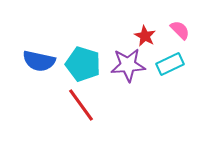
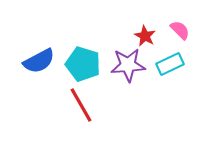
blue semicircle: rotated 40 degrees counterclockwise
red line: rotated 6 degrees clockwise
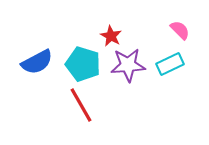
red star: moved 34 px left
blue semicircle: moved 2 px left, 1 px down
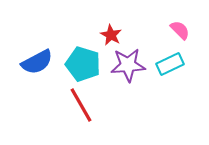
red star: moved 1 px up
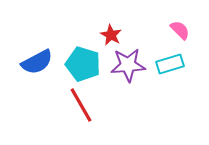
cyan rectangle: rotated 8 degrees clockwise
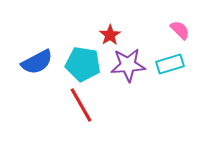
red star: moved 1 px left; rotated 10 degrees clockwise
cyan pentagon: rotated 8 degrees counterclockwise
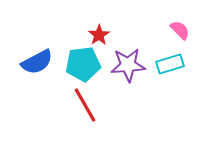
red star: moved 11 px left
cyan pentagon: rotated 16 degrees counterclockwise
red line: moved 4 px right
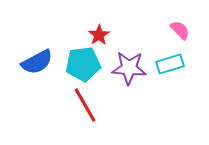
purple star: moved 1 px right, 3 px down; rotated 8 degrees clockwise
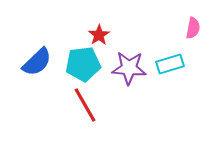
pink semicircle: moved 13 px right, 2 px up; rotated 55 degrees clockwise
blue semicircle: rotated 16 degrees counterclockwise
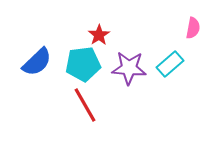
cyan rectangle: rotated 24 degrees counterclockwise
